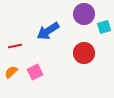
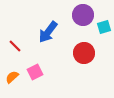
purple circle: moved 1 px left, 1 px down
blue arrow: moved 1 px down; rotated 20 degrees counterclockwise
red line: rotated 56 degrees clockwise
orange semicircle: moved 1 px right, 5 px down
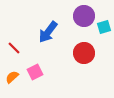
purple circle: moved 1 px right, 1 px down
red line: moved 1 px left, 2 px down
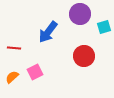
purple circle: moved 4 px left, 2 px up
red line: rotated 40 degrees counterclockwise
red circle: moved 3 px down
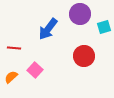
blue arrow: moved 3 px up
pink square: moved 2 px up; rotated 21 degrees counterclockwise
orange semicircle: moved 1 px left
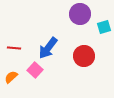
blue arrow: moved 19 px down
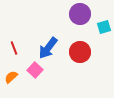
red line: rotated 64 degrees clockwise
red circle: moved 4 px left, 4 px up
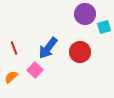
purple circle: moved 5 px right
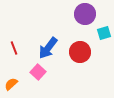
cyan square: moved 6 px down
pink square: moved 3 px right, 2 px down
orange semicircle: moved 7 px down
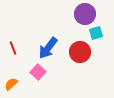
cyan square: moved 8 px left
red line: moved 1 px left
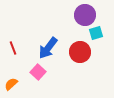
purple circle: moved 1 px down
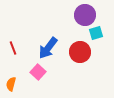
orange semicircle: rotated 32 degrees counterclockwise
